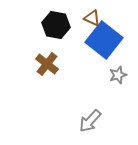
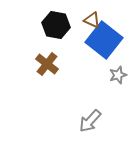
brown triangle: moved 2 px down
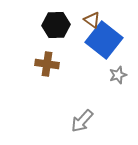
brown triangle: rotated 12 degrees clockwise
black hexagon: rotated 12 degrees counterclockwise
brown cross: rotated 30 degrees counterclockwise
gray arrow: moved 8 px left
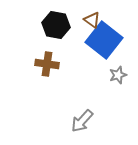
black hexagon: rotated 12 degrees clockwise
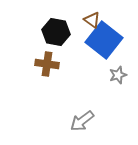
black hexagon: moved 7 px down
gray arrow: rotated 10 degrees clockwise
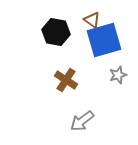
blue square: rotated 36 degrees clockwise
brown cross: moved 19 px right, 16 px down; rotated 25 degrees clockwise
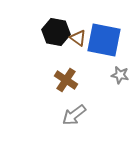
brown triangle: moved 14 px left, 18 px down
blue square: rotated 27 degrees clockwise
gray star: moved 2 px right; rotated 30 degrees clockwise
gray arrow: moved 8 px left, 6 px up
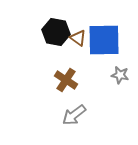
blue square: rotated 12 degrees counterclockwise
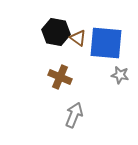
blue square: moved 2 px right, 3 px down; rotated 6 degrees clockwise
brown cross: moved 6 px left, 3 px up; rotated 10 degrees counterclockwise
gray arrow: rotated 150 degrees clockwise
